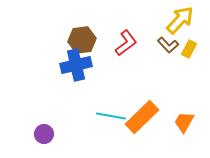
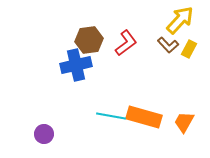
brown hexagon: moved 7 px right
orange rectangle: moved 2 px right; rotated 60 degrees clockwise
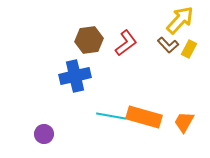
blue cross: moved 1 px left, 11 px down
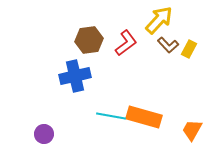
yellow arrow: moved 21 px left
orange trapezoid: moved 8 px right, 8 px down
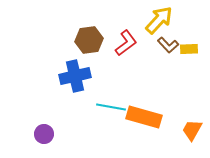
yellow rectangle: rotated 60 degrees clockwise
cyan line: moved 9 px up
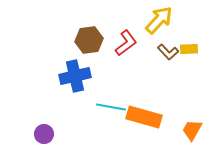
brown L-shape: moved 7 px down
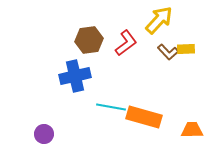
yellow rectangle: moved 3 px left
orange trapezoid: rotated 60 degrees clockwise
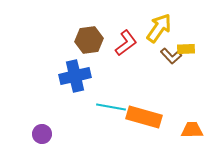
yellow arrow: moved 8 px down; rotated 8 degrees counterclockwise
brown L-shape: moved 3 px right, 4 px down
purple circle: moved 2 px left
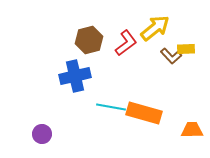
yellow arrow: moved 4 px left; rotated 16 degrees clockwise
brown hexagon: rotated 8 degrees counterclockwise
orange rectangle: moved 4 px up
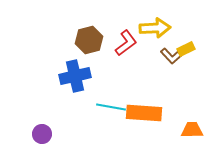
yellow arrow: rotated 36 degrees clockwise
yellow rectangle: rotated 24 degrees counterclockwise
orange rectangle: rotated 12 degrees counterclockwise
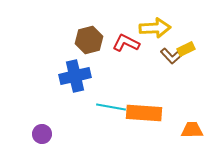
red L-shape: rotated 116 degrees counterclockwise
